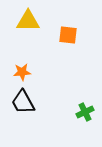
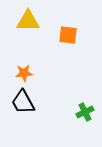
orange star: moved 2 px right, 1 px down
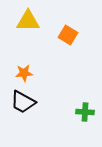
orange square: rotated 24 degrees clockwise
black trapezoid: rotated 32 degrees counterclockwise
green cross: rotated 30 degrees clockwise
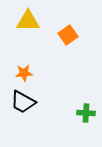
orange square: rotated 24 degrees clockwise
green cross: moved 1 px right, 1 px down
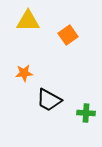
black trapezoid: moved 26 px right, 2 px up
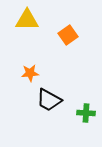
yellow triangle: moved 1 px left, 1 px up
orange star: moved 6 px right
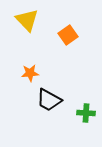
yellow triangle: rotated 45 degrees clockwise
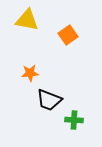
yellow triangle: rotated 35 degrees counterclockwise
black trapezoid: rotated 8 degrees counterclockwise
green cross: moved 12 px left, 7 px down
